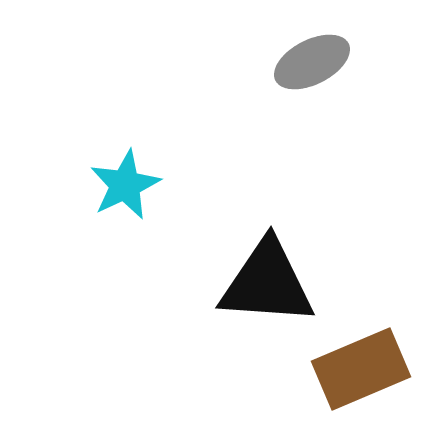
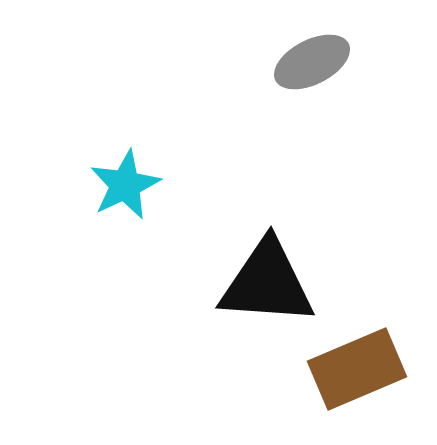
brown rectangle: moved 4 px left
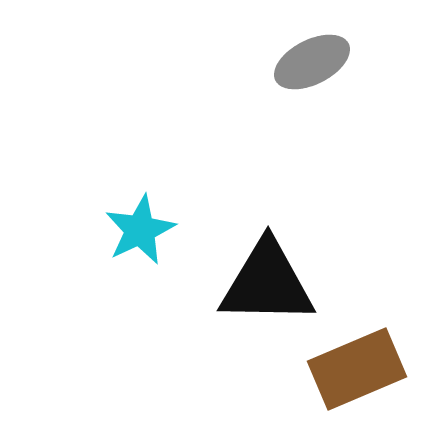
cyan star: moved 15 px right, 45 px down
black triangle: rotated 3 degrees counterclockwise
